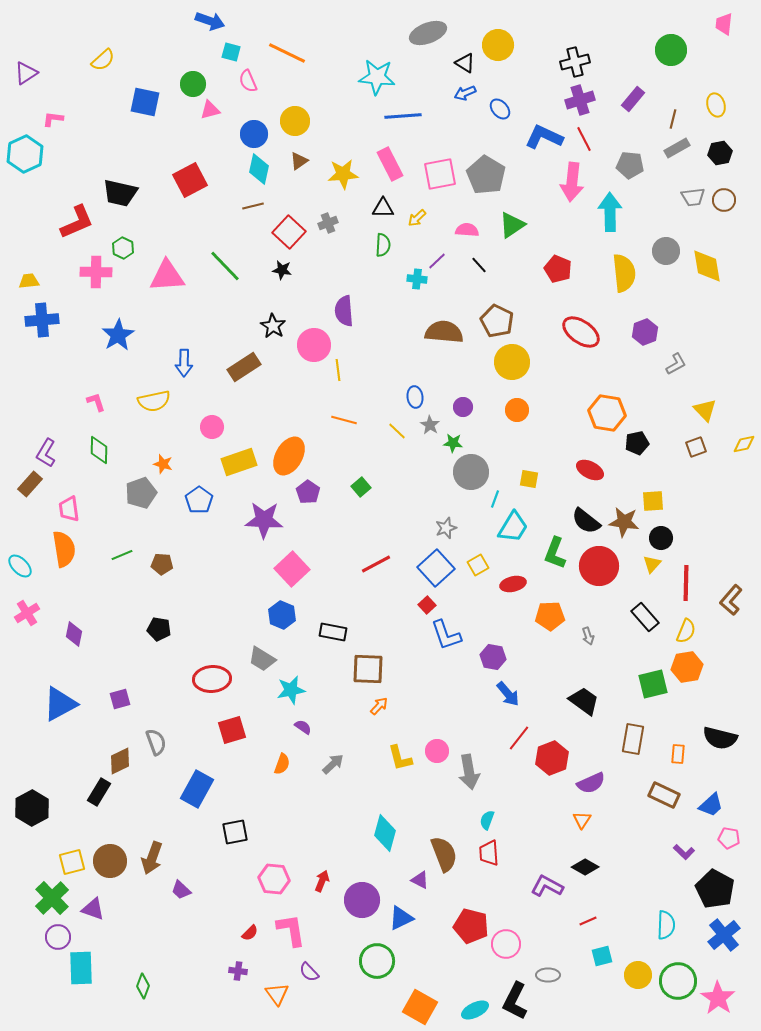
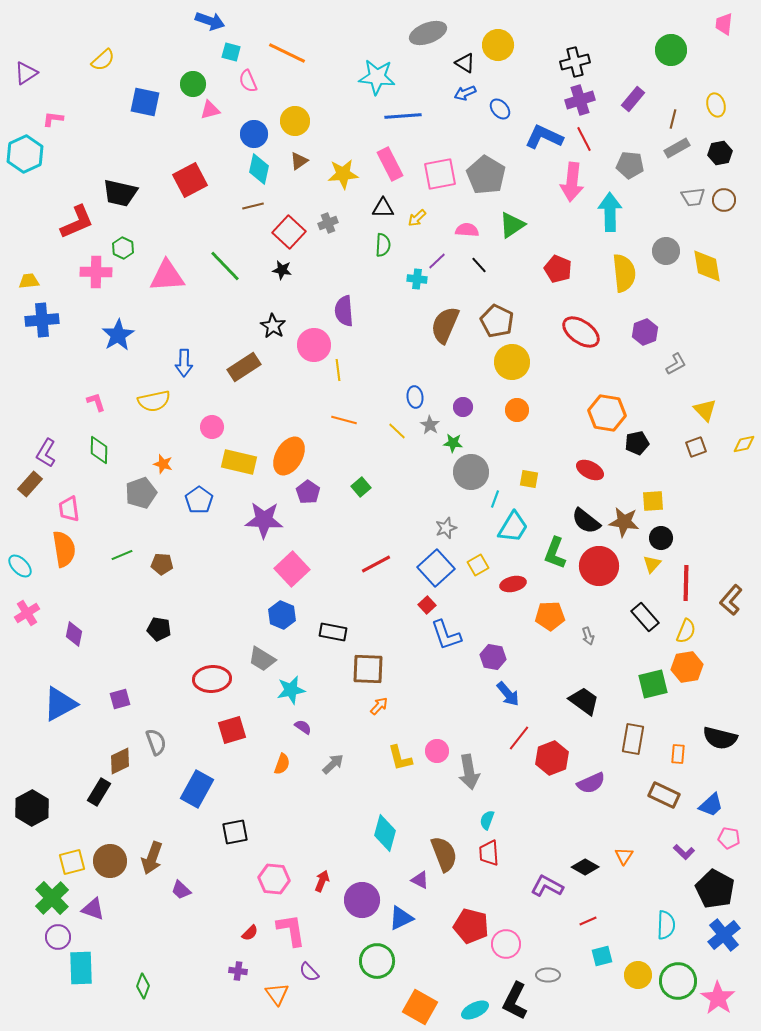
brown semicircle at (444, 332): moved 1 px right, 7 px up; rotated 72 degrees counterclockwise
yellow rectangle at (239, 462): rotated 32 degrees clockwise
orange triangle at (582, 820): moved 42 px right, 36 px down
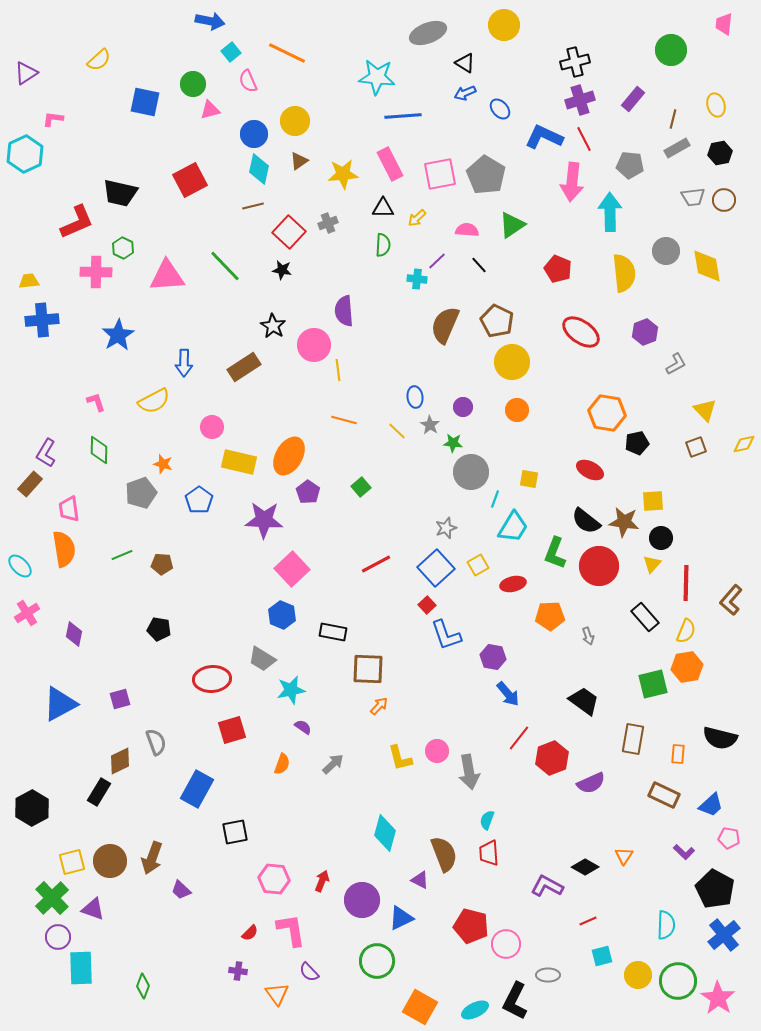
blue arrow at (210, 21): rotated 8 degrees counterclockwise
yellow circle at (498, 45): moved 6 px right, 20 px up
cyan square at (231, 52): rotated 36 degrees clockwise
yellow semicircle at (103, 60): moved 4 px left
yellow semicircle at (154, 401): rotated 16 degrees counterclockwise
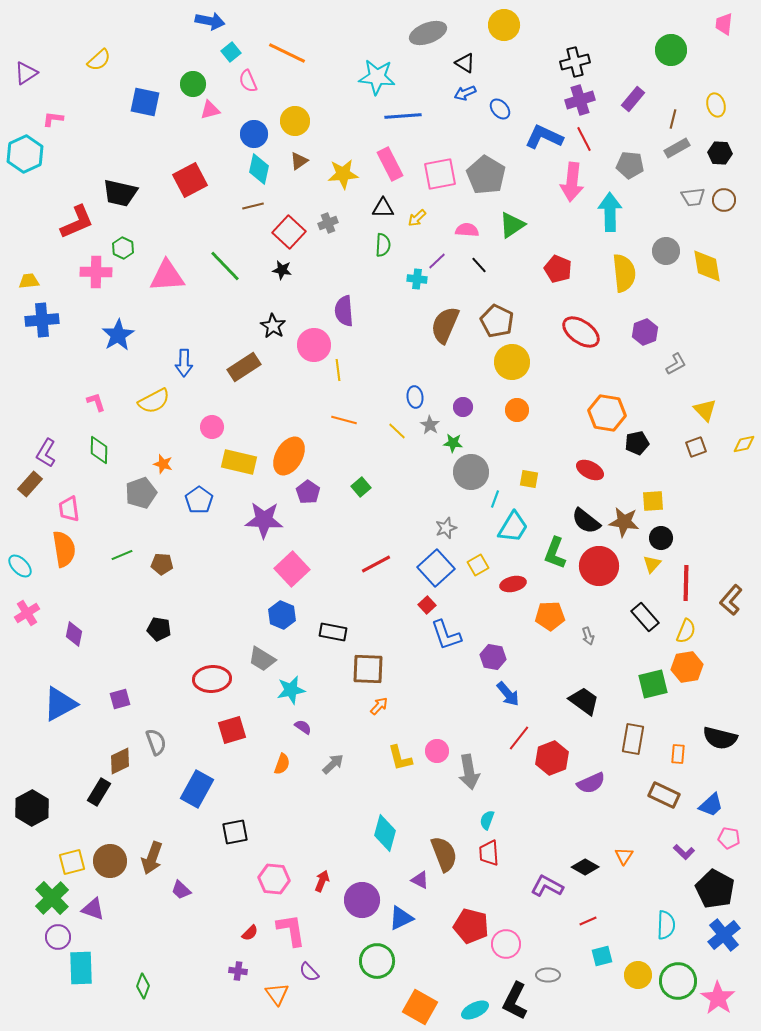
black hexagon at (720, 153): rotated 15 degrees clockwise
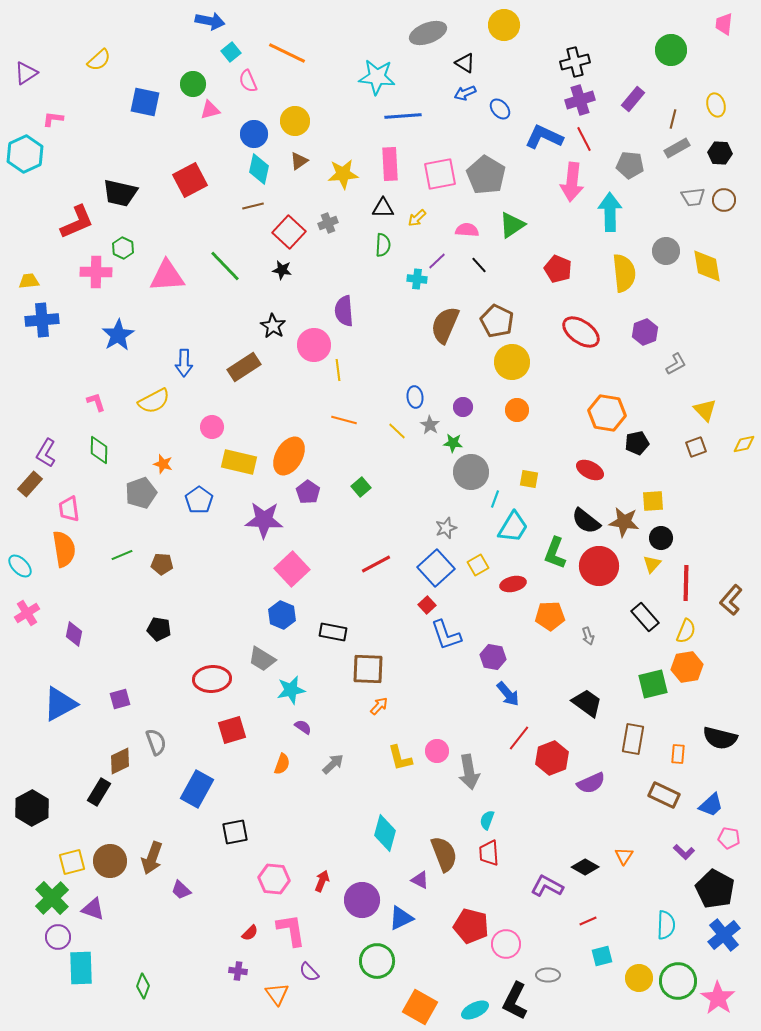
pink rectangle at (390, 164): rotated 24 degrees clockwise
black trapezoid at (584, 701): moved 3 px right, 2 px down
yellow circle at (638, 975): moved 1 px right, 3 px down
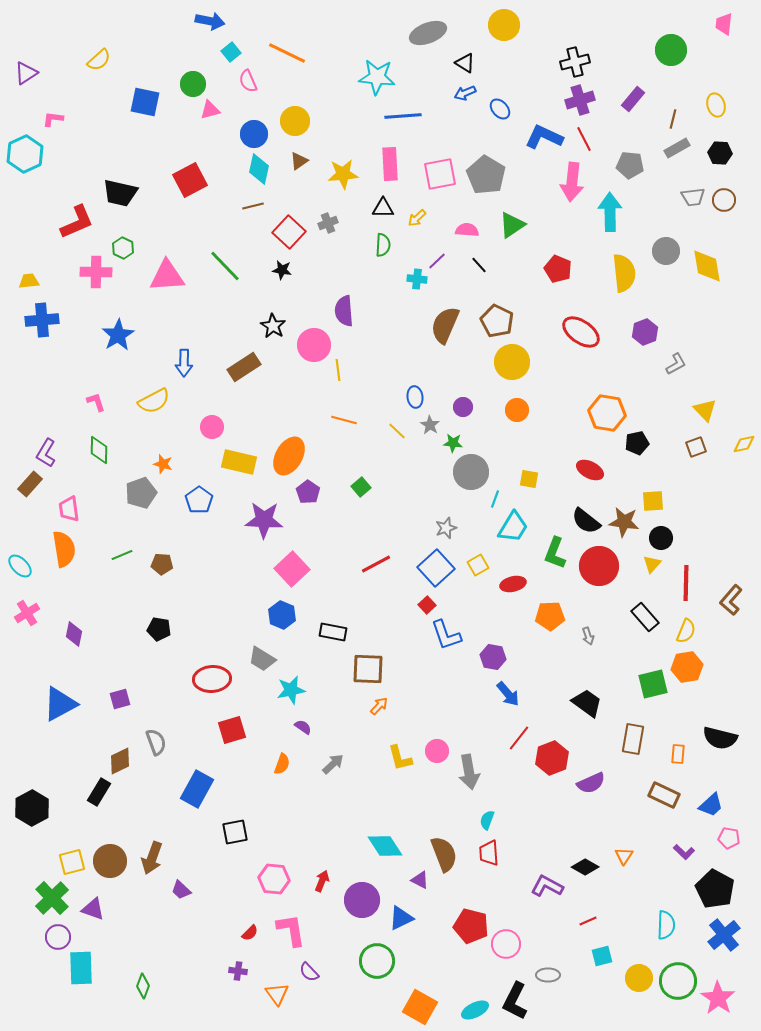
cyan diamond at (385, 833): moved 13 px down; rotated 48 degrees counterclockwise
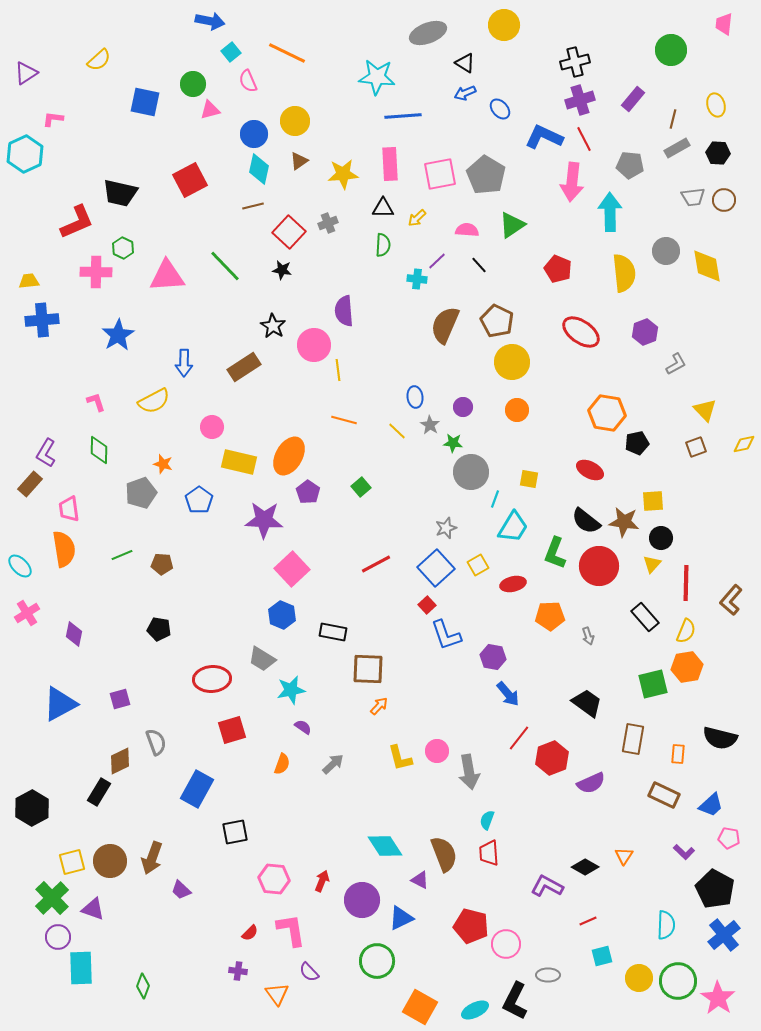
black hexagon at (720, 153): moved 2 px left
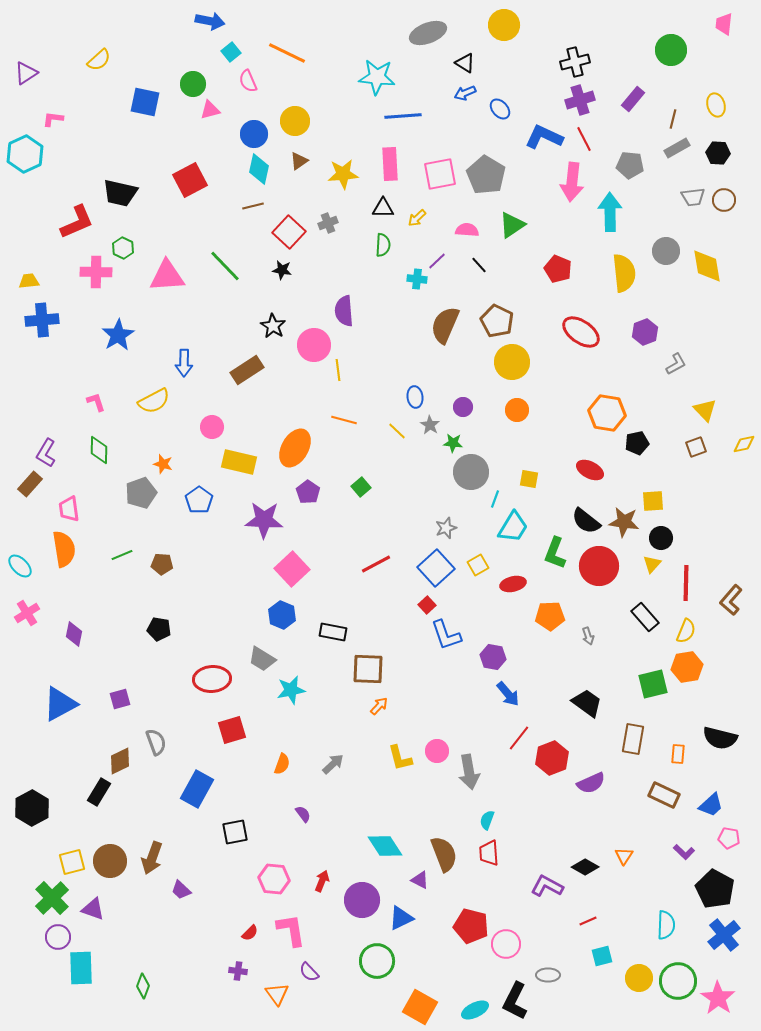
brown rectangle at (244, 367): moved 3 px right, 3 px down
orange ellipse at (289, 456): moved 6 px right, 8 px up
purple semicircle at (303, 727): moved 87 px down; rotated 18 degrees clockwise
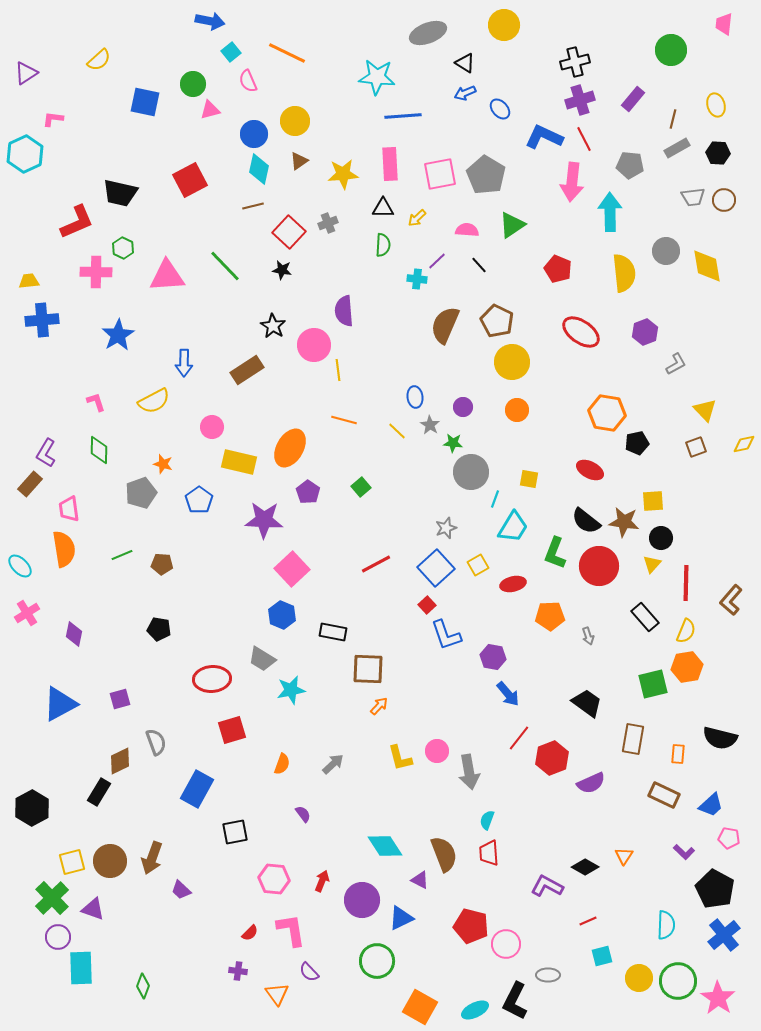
orange ellipse at (295, 448): moved 5 px left
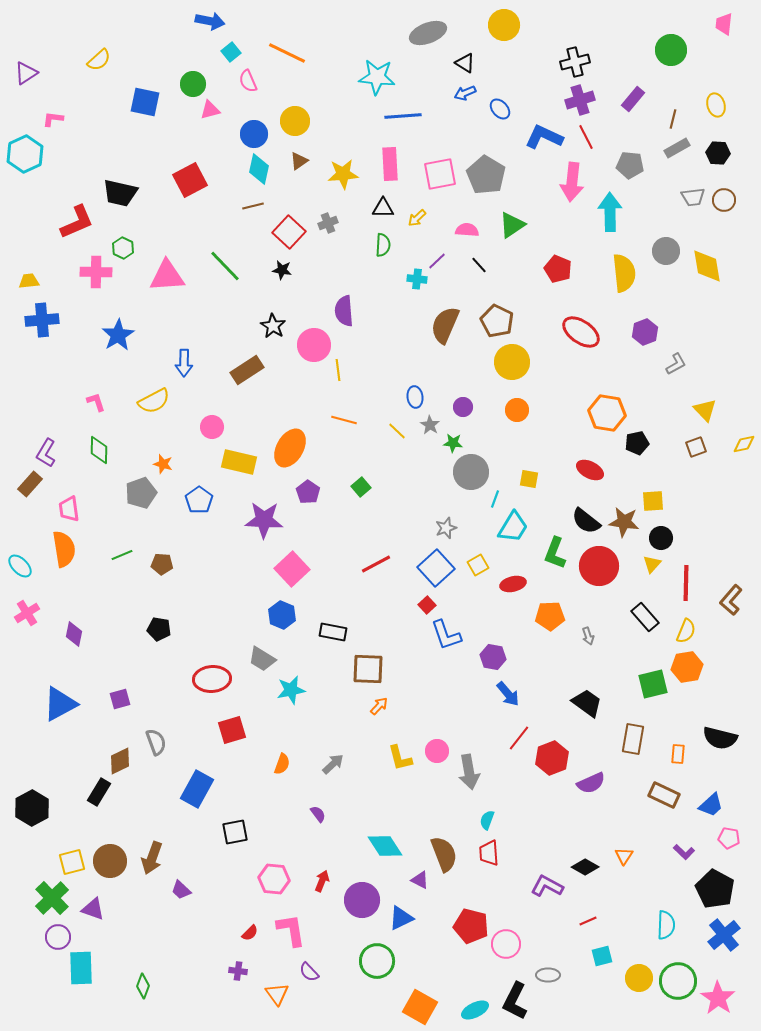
red line at (584, 139): moved 2 px right, 2 px up
purple semicircle at (303, 814): moved 15 px right
